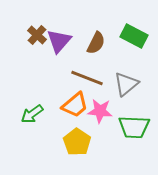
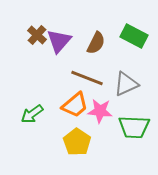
gray triangle: rotated 16 degrees clockwise
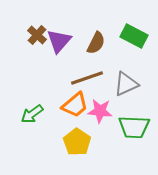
brown line: rotated 40 degrees counterclockwise
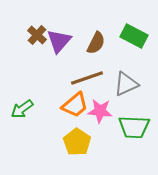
green arrow: moved 10 px left, 5 px up
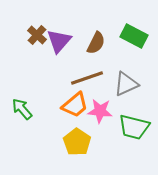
green arrow: rotated 85 degrees clockwise
green trapezoid: rotated 12 degrees clockwise
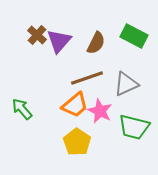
pink star: rotated 20 degrees clockwise
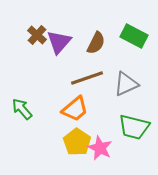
purple triangle: moved 1 px down
orange trapezoid: moved 4 px down
pink star: moved 37 px down
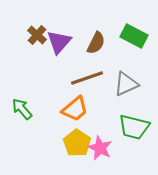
yellow pentagon: moved 1 px down
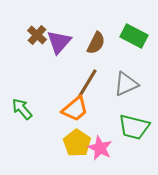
brown line: moved 6 px down; rotated 40 degrees counterclockwise
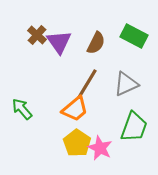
purple triangle: rotated 16 degrees counterclockwise
green trapezoid: rotated 84 degrees counterclockwise
